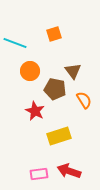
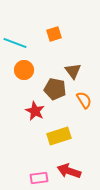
orange circle: moved 6 px left, 1 px up
pink rectangle: moved 4 px down
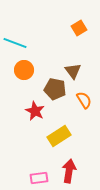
orange square: moved 25 px right, 6 px up; rotated 14 degrees counterclockwise
yellow rectangle: rotated 15 degrees counterclockwise
red arrow: rotated 80 degrees clockwise
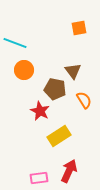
orange square: rotated 21 degrees clockwise
red star: moved 5 px right
red arrow: rotated 15 degrees clockwise
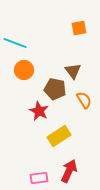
red star: moved 1 px left
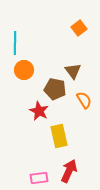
orange square: rotated 28 degrees counterclockwise
cyan line: rotated 70 degrees clockwise
yellow rectangle: rotated 70 degrees counterclockwise
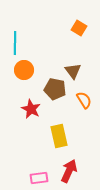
orange square: rotated 21 degrees counterclockwise
red star: moved 8 px left, 2 px up
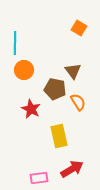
orange semicircle: moved 6 px left, 2 px down
red arrow: moved 3 px right, 2 px up; rotated 35 degrees clockwise
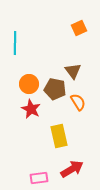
orange square: rotated 35 degrees clockwise
orange circle: moved 5 px right, 14 px down
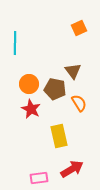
orange semicircle: moved 1 px right, 1 px down
